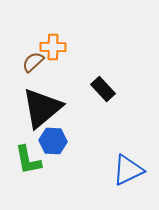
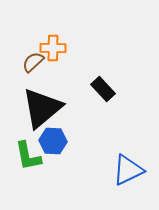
orange cross: moved 1 px down
green L-shape: moved 4 px up
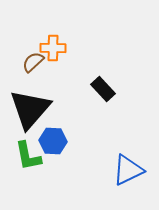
black triangle: moved 12 px left, 1 px down; rotated 9 degrees counterclockwise
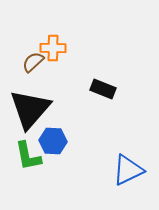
black rectangle: rotated 25 degrees counterclockwise
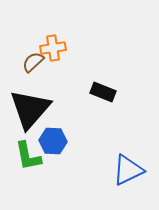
orange cross: rotated 10 degrees counterclockwise
black rectangle: moved 3 px down
